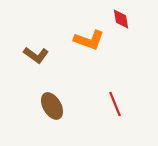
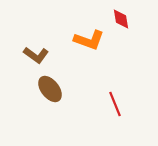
brown ellipse: moved 2 px left, 17 px up; rotated 8 degrees counterclockwise
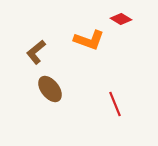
red diamond: rotated 50 degrees counterclockwise
brown L-shape: moved 3 px up; rotated 105 degrees clockwise
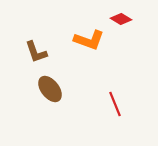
brown L-shape: rotated 70 degrees counterclockwise
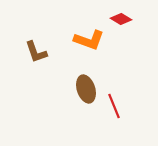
brown ellipse: moved 36 px right; rotated 20 degrees clockwise
red line: moved 1 px left, 2 px down
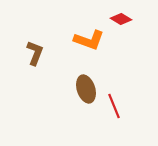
brown L-shape: moved 1 px left, 1 px down; rotated 140 degrees counterclockwise
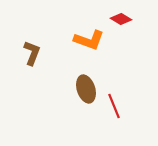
brown L-shape: moved 3 px left
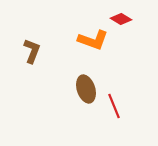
orange L-shape: moved 4 px right
brown L-shape: moved 2 px up
